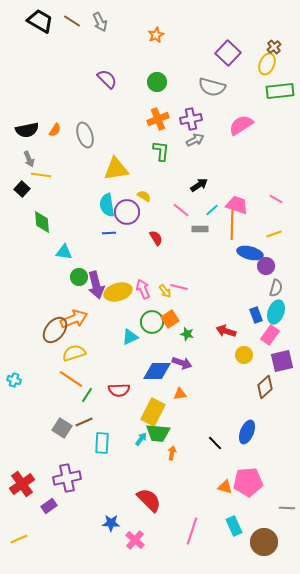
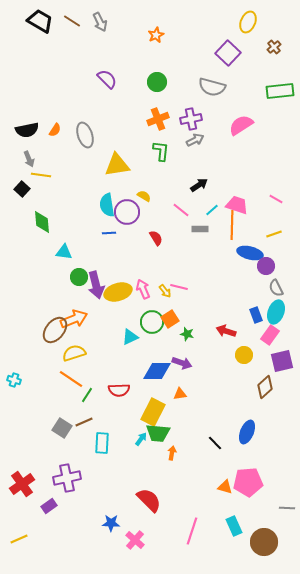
yellow ellipse at (267, 64): moved 19 px left, 42 px up
yellow triangle at (116, 169): moved 1 px right, 4 px up
gray semicircle at (276, 288): rotated 138 degrees clockwise
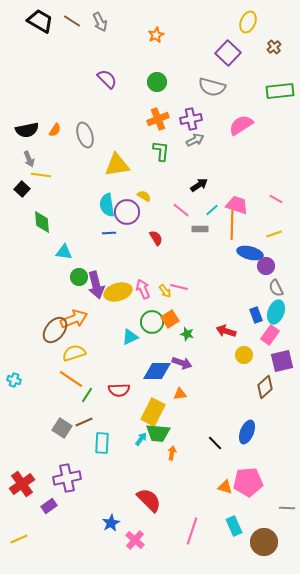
blue star at (111, 523): rotated 30 degrees counterclockwise
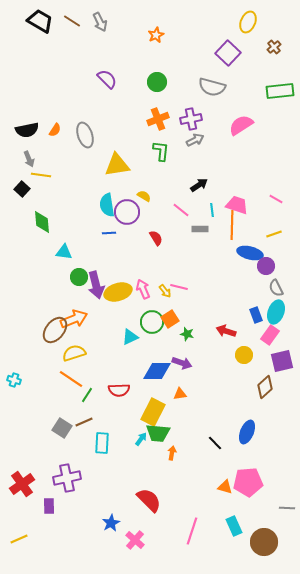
cyan line at (212, 210): rotated 56 degrees counterclockwise
purple rectangle at (49, 506): rotated 56 degrees counterclockwise
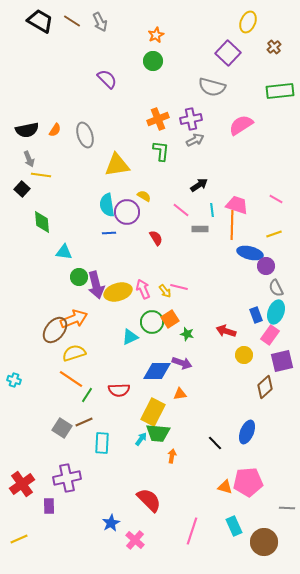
green circle at (157, 82): moved 4 px left, 21 px up
orange arrow at (172, 453): moved 3 px down
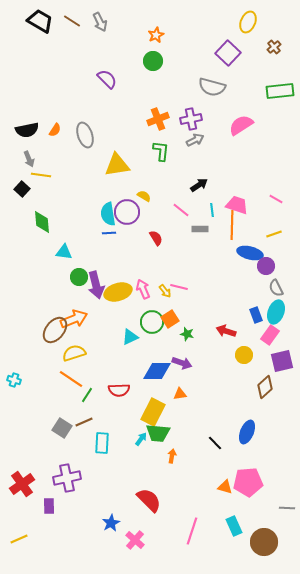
cyan semicircle at (107, 205): moved 1 px right, 9 px down
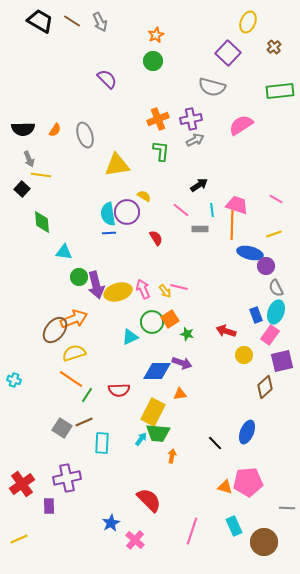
black semicircle at (27, 130): moved 4 px left, 1 px up; rotated 10 degrees clockwise
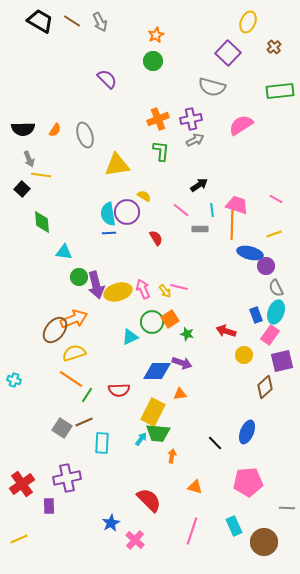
orange triangle at (225, 487): moved 30 px left
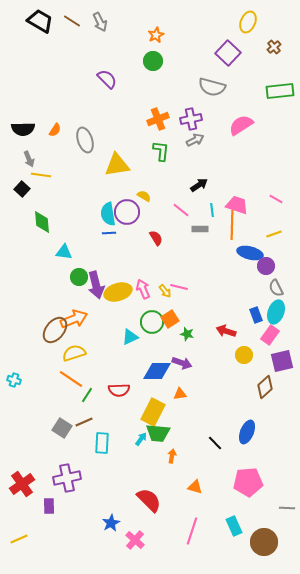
gray ellipse at (85, 135): moved 5 px down
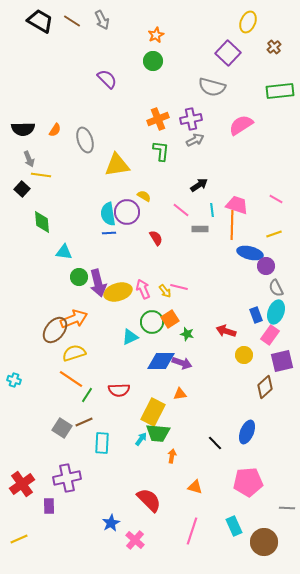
gray arrow at (100, 22): moved 2 px right, 2 px up
purple arrow at (96, 285): moved 2 px right, 2 px up
blue diamond at (157, 371): moved 4 px right, 10 px up
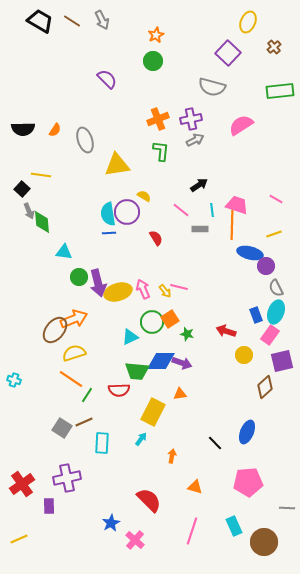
gray arrow at (29, 159): moved 52 px down
green trapezoid at (158, 433): moved 21 px left, 62 px up
